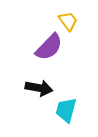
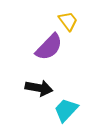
cyan trapezoid: rotated 28 degrees clockwise
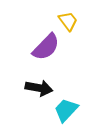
purple semicircle: moved 3 px left
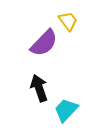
purple semicircle: moved 2 px left, 4 px up
black arrow: rotated 120 degrees counterclockwise
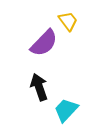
black arrow: moved 1 px up
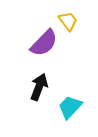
black arrow: rotated 40 degrees clockwise
cyan trapezoid: moved 4 px right, 3 px up
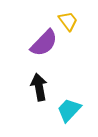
black arrow: rotated 32 degrees counterclockwise
cyan trapezoid: moved 1 px left, 3 px down
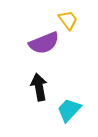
yellow trapezoid: moved 1 px up
purple semicircle: rotated 24 degrees clockwise
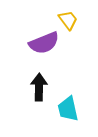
black arrow: rotated 12 degrees clockwise
cyan trapezoid: moved 1 px left, 1 px up; rotated 56 degrees counterclockwise
